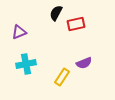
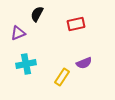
black semicircle: moved 19 px left, 1 px down
purple triangle: moved 1 px left, 1 px down
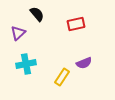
black semicircle: rotated 112 degrees clockwise
purple triangle: rotated 21 degrees counterclockwise
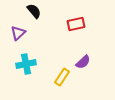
black semicircle: moved 3 px left, 3 px up
purple semicircle: moved 1 px left, 1 px up; rotated 21 degrees counterclockwise
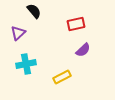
purple semicircle: moved 12 px up
yellow rectangle: rotated 30 degrees clockwise
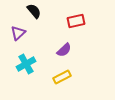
red rectangle: moved 3 px up
purple semicircle: moved 19 px left
cyan cross: rotated 18 degrees counterclockwise
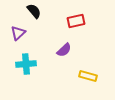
cyan cross: rotated 24 degrees clockwise
yellow rectangle: moved 26 px right, 1 px up; rotated 42 degrees clockwise
